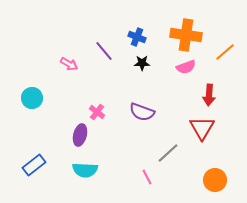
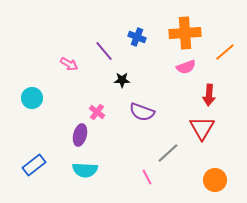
orange cross: moved 1 px left, 2 px up; rotated 12 degrees counterclockwise
black star: moved 20 px left, 17 px down
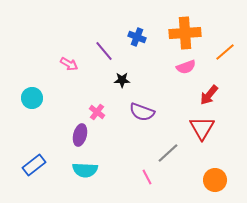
red arrow: rotated 35 degrees clockwise
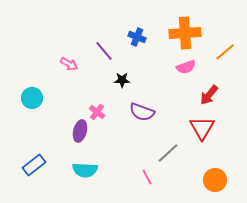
purple ellipse: moved 4 px up
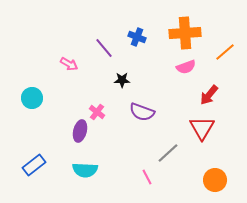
purple line: moved 3 px up
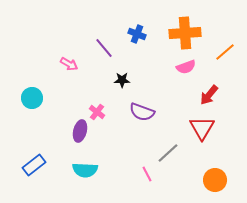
blue cross: moved 3 px up
pink line: moved 3 px up
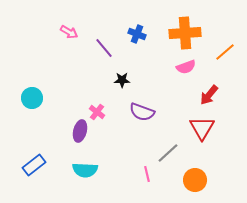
pink arrow: moved 32 px up
pink line: rotated 14 degrees clockwise
orange circle: moved 20 px left
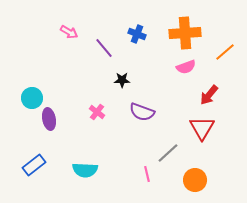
purple ellipse: moved 31 px left, 12 px up; rotated 25 degrees counterclockwise
